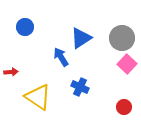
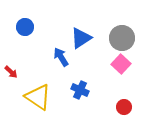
pink square: moved 6 px left
red arrow: rotated 48 degrees clockwise
blue cross: moved 3 px down
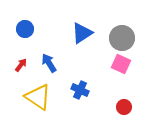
blue circle: moved 2 px down
blue triangle: moved 1 px right, 5 px up
blue arrow: moved 12 px left, 6 px down
pink square: rotated 18 degrees counterclockwise
red arrow: moved 10 px right, 7 px up; rotated 96 degrees counterclockwise
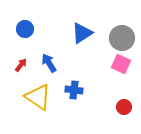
blue cross: moved 6 px left; rotated 18 degrees counterclockwise
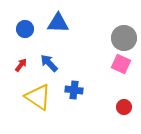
blue triangle: moved 24 px left, 10 px up; rotated 35 degrees clockwise
gray circle: moved 2 px right
blue arrow: rotated 12 degrees counterclockwise
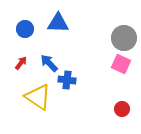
red arrow: moved 2 px up
blue cross: moved 7 px left, 10 px up
red circle: moved 2 px left, 2 px down
